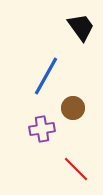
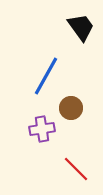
brown circle: moved 2 px left
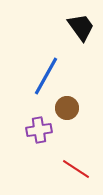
brown circle: moved 4 px left
purple cross: moved 3 px left, 1 px down
red line: rotated 12 degrees counterclockwise
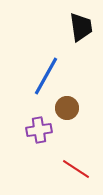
black trapezoid: rotated 28 degrees clockwise
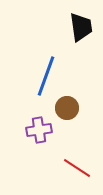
blue line: rotated 9 degrees counterclockwise
red line: moved 1 px right, 1 px up
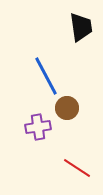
blue line: rotated 48 degrees counterclockwise
purple cross: moved 1 px left, 3 px up
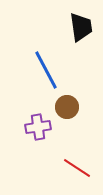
blue line: moved 6 px up
brown circle: moved 1 px up
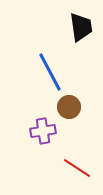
blue line: moved 4 px right, 2 px down
brown circle: moved 2 px right
purple cross: moved 5 px right, 4 px down
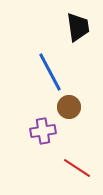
black trapezoid: moved 3 px left
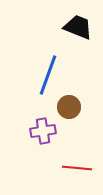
black trapezoid: rotated 60 degrees counterclockwise
blue line: moved 2 px left, 3 px down; rotated 48 degrees clockwise
red line: rotated 28 degrees counterclockwise
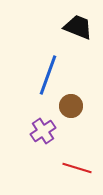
brown circle: moved 2 px right, 1 px up
purple cross: rotated 25 degrees counterclockwise
red line: rotated 12 degrees clockwise
